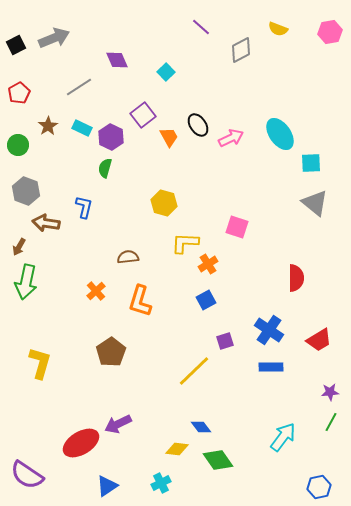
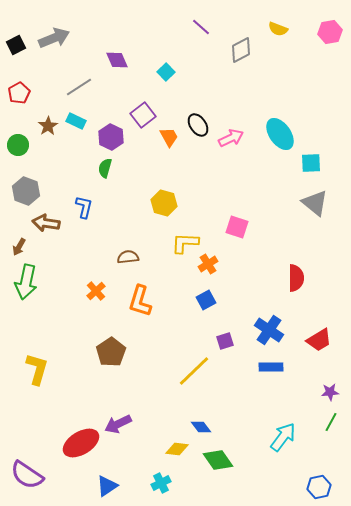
cyan rectangle at (82, 128): moved 6 px left, 7 px up
yellow L-shape at (40, 363): moved 3 px left, 6 px down
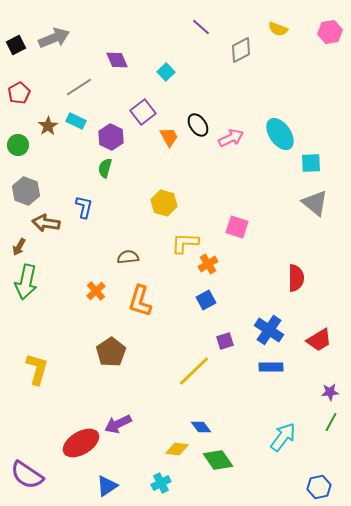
purple square at (143, 115): moved 3 px up
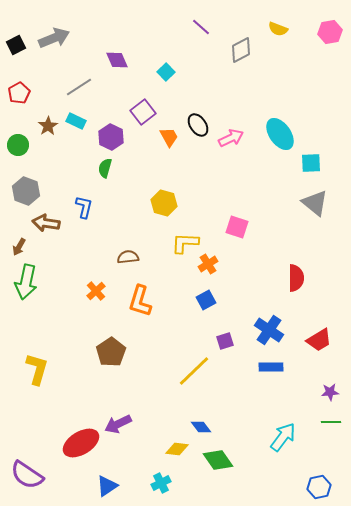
green line at (331, 422): rotated 60 degrees clockwise
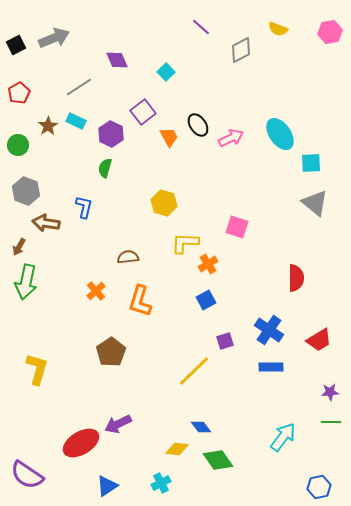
purple hexagon at (111, 137): moved 3 px up
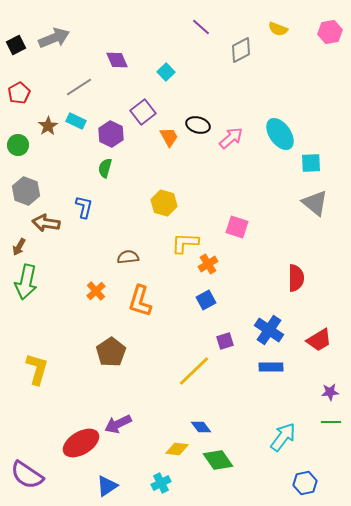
black ellipse at (198, 125): rotated 40 degrees counterclockwise
pink arrow at (231, 138): rotated 15 degrees counterclockwise
blue hexagon at (319, 487): moved 14 px left, 4 px up
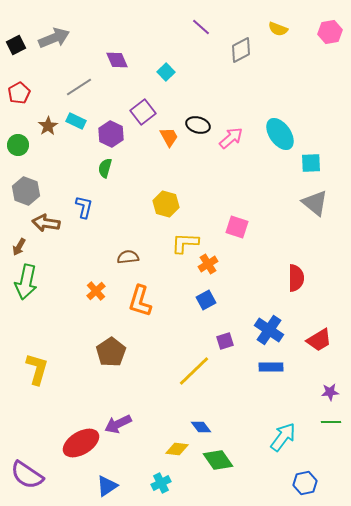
yellow hexagon at (164, 203): moved 2 px right, 1 px down
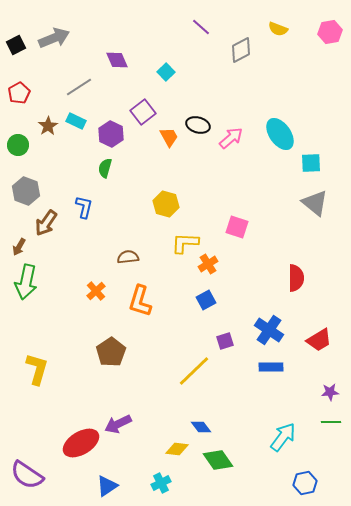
brown arrow at (46, 223): rotated 64 degrees counterclockwise
